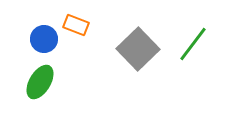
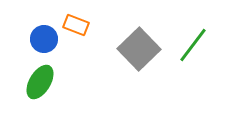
green line: moved 1 px down
gray square: moved 1 px right
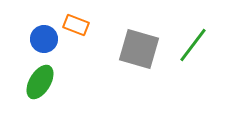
gray square: rotated 30 degrees counterclockwise
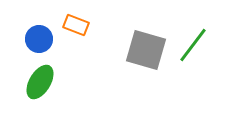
blue circle: moved 5 px left
gray square: moved 7 px right, 1 px down
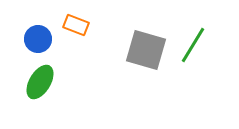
blue circle: moved 1 px left
green line: rotated 6 degrees counterclockwise
